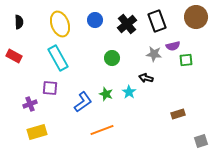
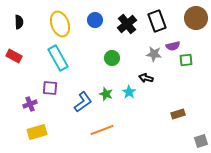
brown circle: moved 1 px down
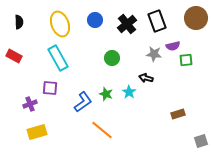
orange line: rotated 60 degrees clockwise
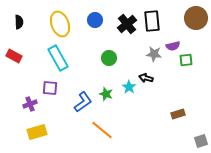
black rectangle: moved 5 px left; rotated 15 degrees clockwise
green circle: moved 3 px left
cyan star: moved 5 px up
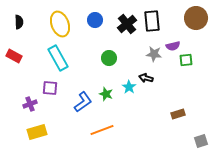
orange line: rotated 60 degrees counterclockwise
